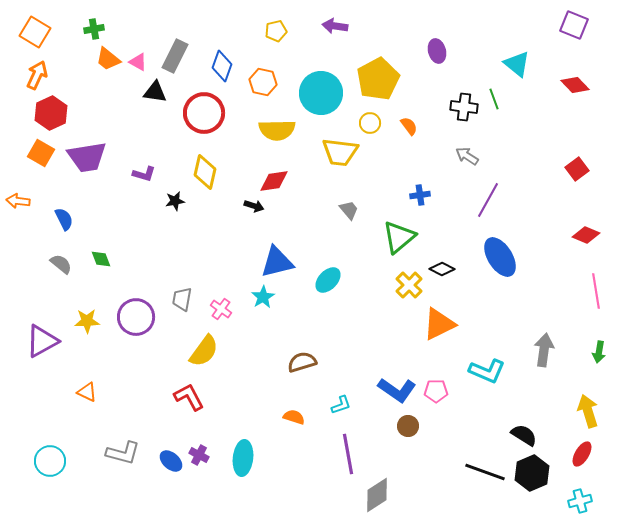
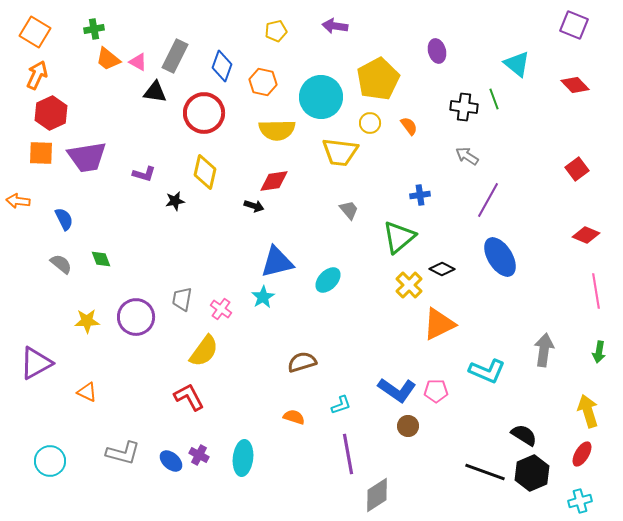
cyan circle at (321, 93): moved 4 px down
orange square at (41, 153): rotated 28 degrees counterclockwise
purple triangle at (42, 341): moved 6 px left, 22 px down
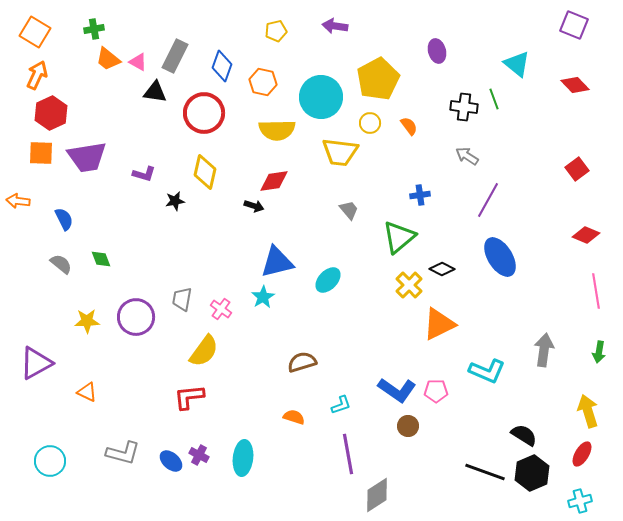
red L-shape at (189, 397): rotated 68 degrees counterclockwise
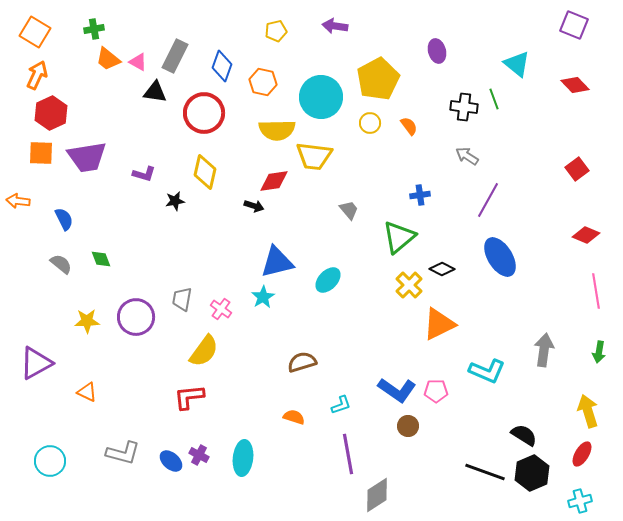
yellow trapezoid at (340, 152): moved 26 px left, 4 px down
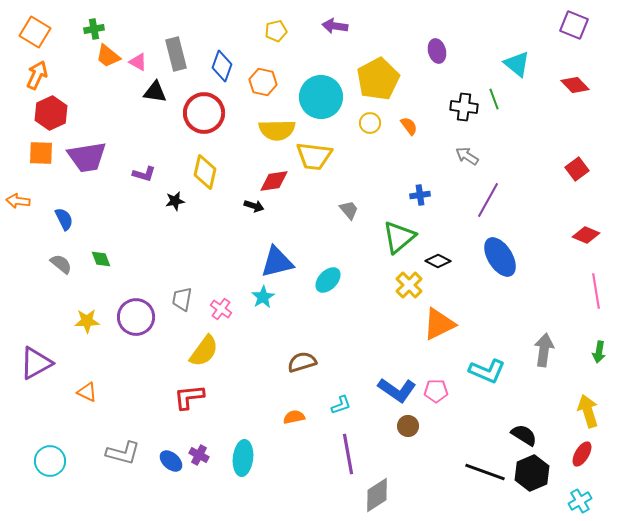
gray rectangle at (175, 56): moved 1 px right, 2 px up; rotated 40 degrees counterclockwise
orange trapezoid at (108, 59): moved 3 px up
black diamond at (442, 269): moved 4 px left, 8 px up
orange semicircle at (294, 417): rotated 30 degrees counterclockwise
cyan cross at (580, 501): rotated 15 degrees counterclockwise
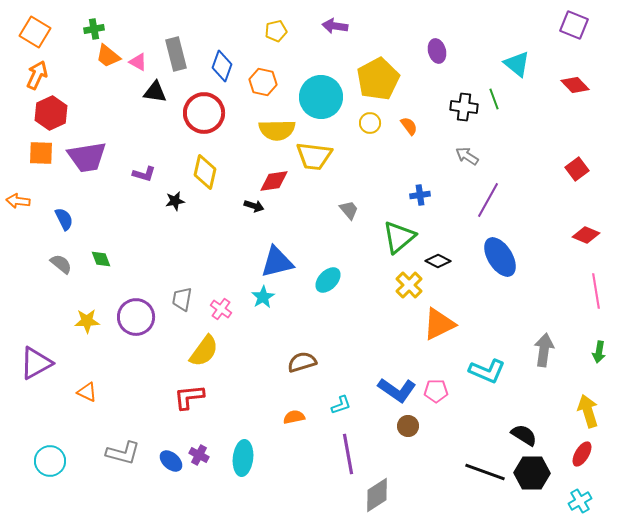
black hexagon at (532, 473): rotated 24 degrees clockwise
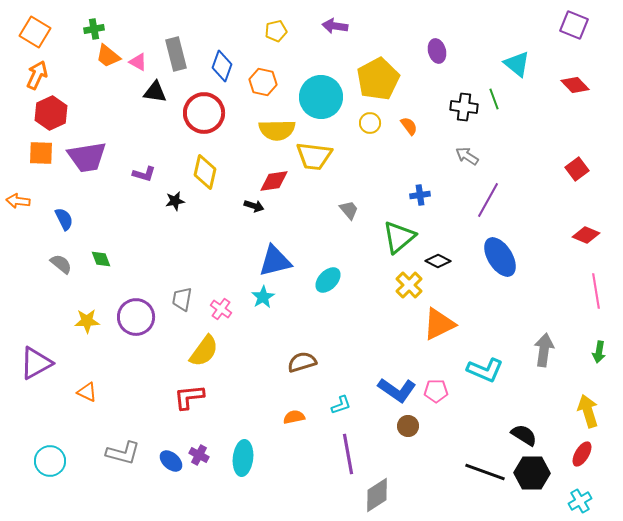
blue triangle at (277, 262): moved 2 px left, 1 px up
cyan L-shape at (487, 371): moved 2 px left, 1 px up
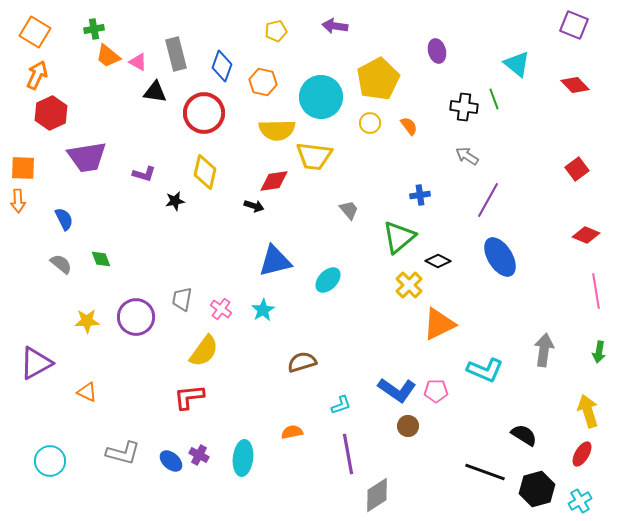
orange square at (41, 153): moved 18 px left, 15 px down
orange arrow at (18, 201): rotated 100 degrees counterclockwise
cyan star at (263, 297): moved 13 px down
orange semicircle at (294, 417): moved 2 px left, 15 px down
black hexagon at (532, 473): moved 5 px right, 16 px down; rotated 16 degrees counterclockwise
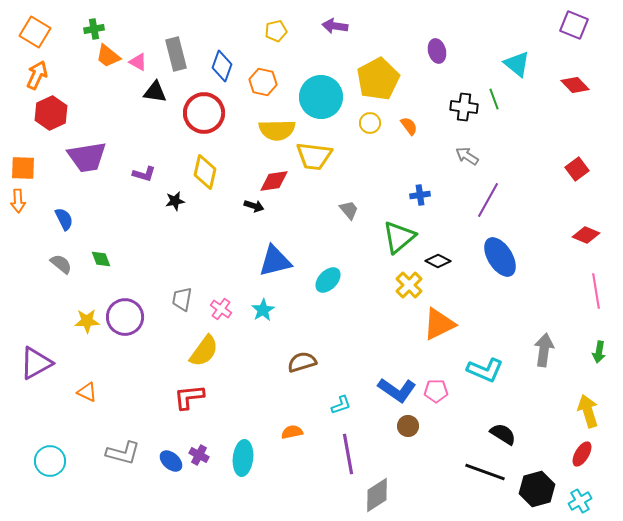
purple circle at (136, 317): moved 11 px left
black semicircle at (524, 435): moved 21 px left, 1 px up
